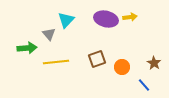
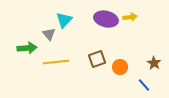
cyan triangle: moved 2 px left
orange circle: moved 2 px left
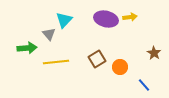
brown square: rotated 12 degrees counterclockwise
brown star: moved 10 px up
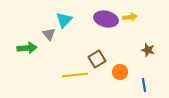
brown star: moved 6 px left, 3 px up; rotated 16 degrees counterclockwise
yellow line: moved 19 px right, 13 px down
orange circle: moved 5 px down
blue line: rotated 32 degrees clockwise
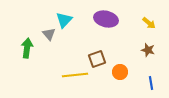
yellow arrow: moved 19 px right, 6 px down; rotated 48 degrees clockwise
green arrow: rotated 78 degrees counterclockwise
brown square: rotated 12 degrees clockwise
blue line: moved 7 px right, 2 px up
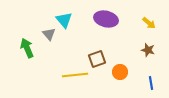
cyan triangle: rotated 24 degrees counterclockwise
green arrow: rotated 30 degrees counterclockwise
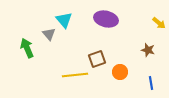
yellow arrow: moved 10 px right
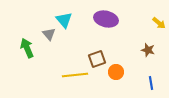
orange circle: moved 4 px left
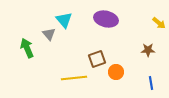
brown star: rotated 16 degrees counterclockwise
yellow line: moved 1 px left, 3 px down
